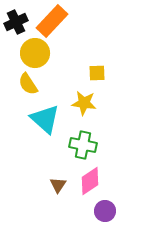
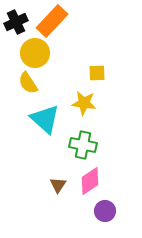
yellow semicircle: moved 1 px up
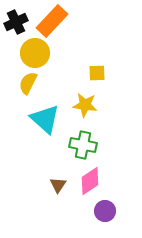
yellow semicircle: rotated 60 degrees clockwise
yellow star: moved 1 px right, 2 px down
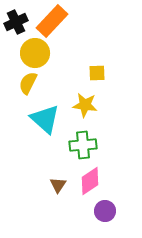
green cross: rotated 16 degrees counterclockwise
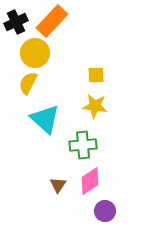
yellow square: moved 1 px left, 2 px down
yellow star: moved 10 px right, 1 px down
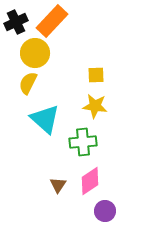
green cross: moved 3 px up
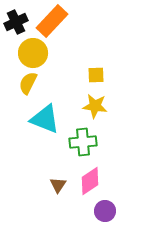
yellow circle: moved 2 px left
cyan triangle: rotated 20 degrees counterclockwise
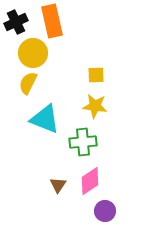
orange rectangle: rotated 56 degrees counterclockwise
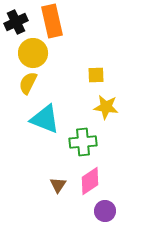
yellow star: moved 11 px right, 1 px down
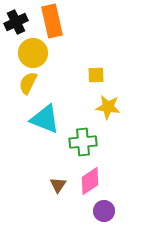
yellow star: moved 2 px right
purple circle: moved 1 px left
